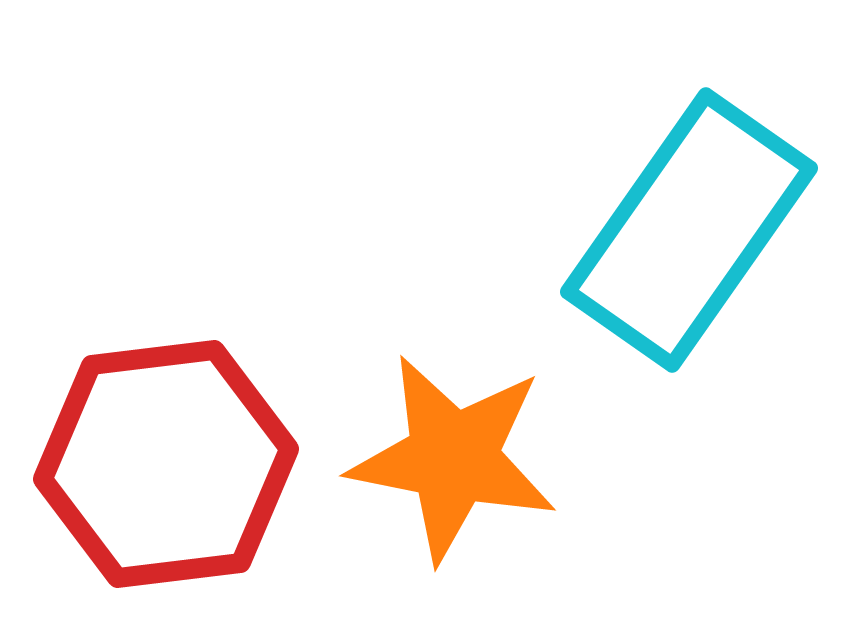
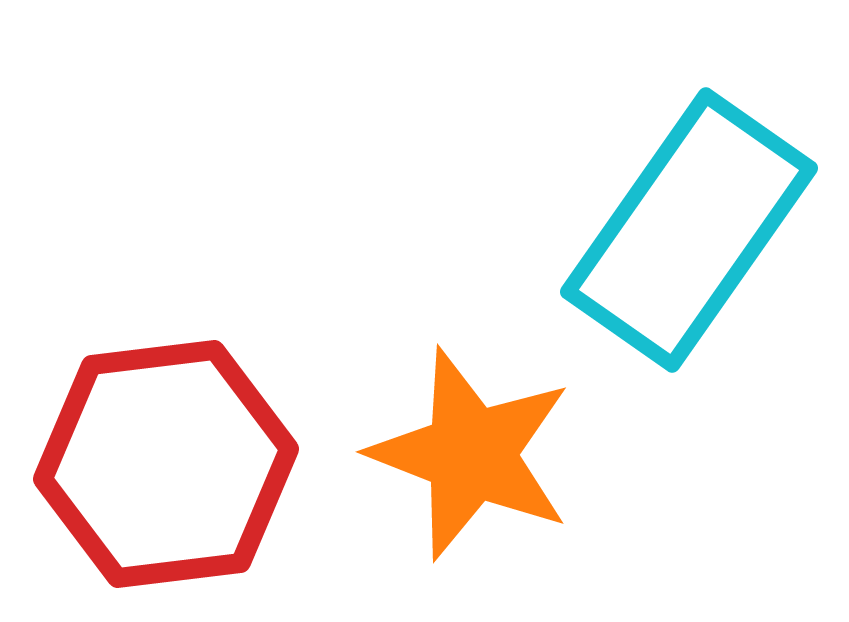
orange star: moved 18 px right, 4 px up; rotated 10 degrees clockwise
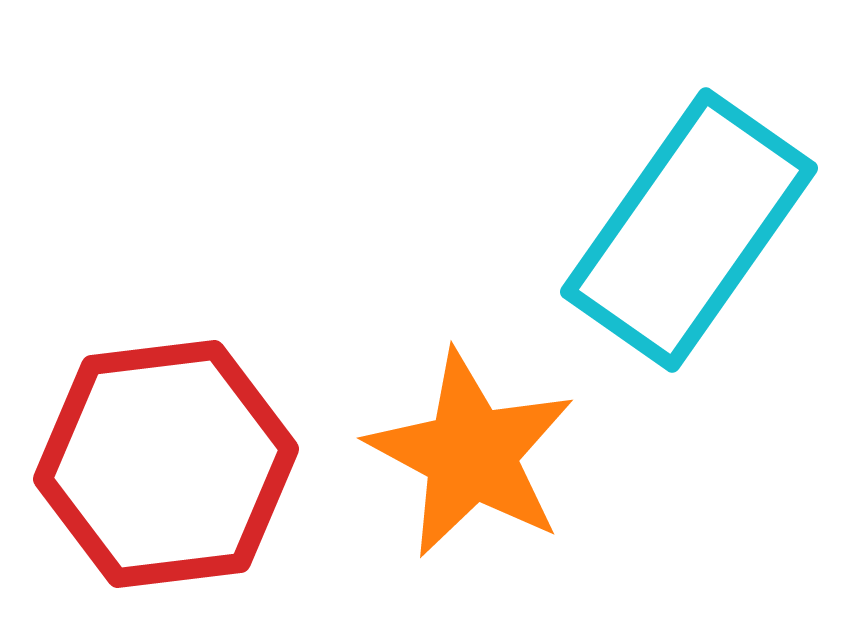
orange star: rotated 7 degrees clockwise
